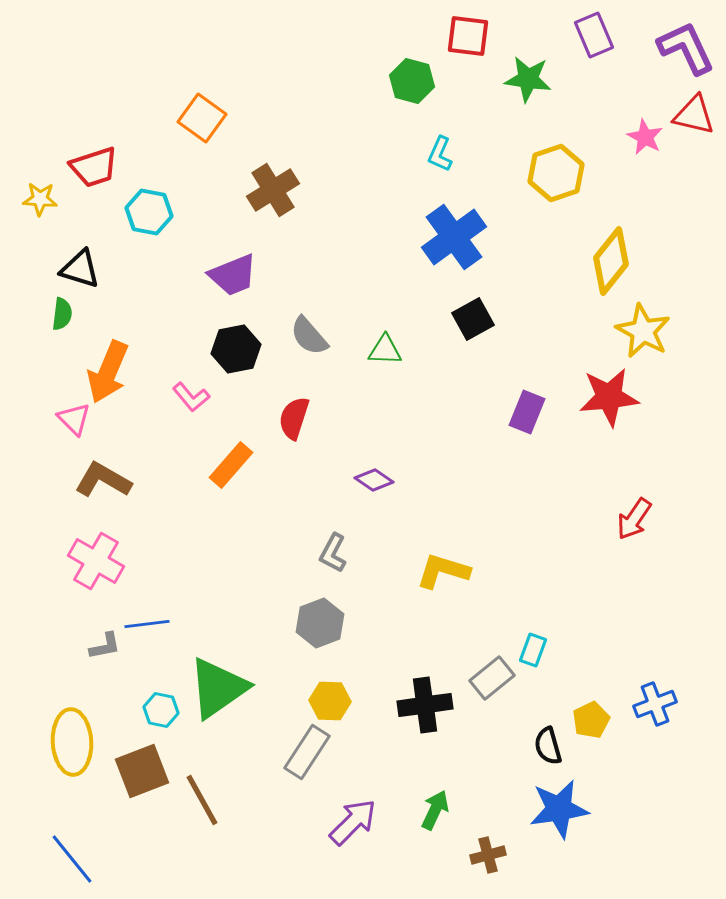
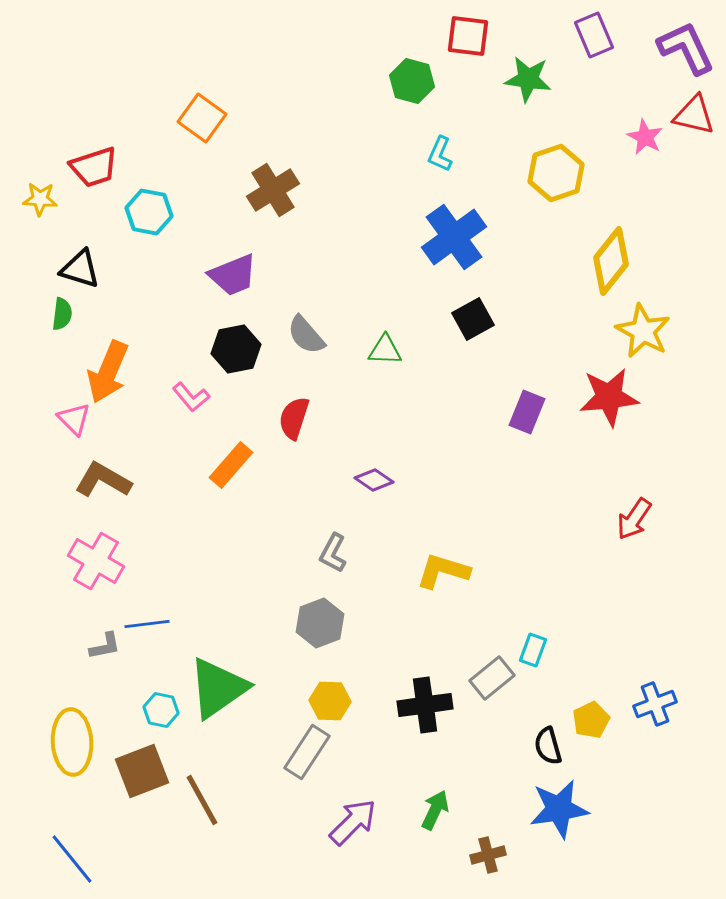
gray semicircle at (309, 336): moved 3 px left, 1 px up
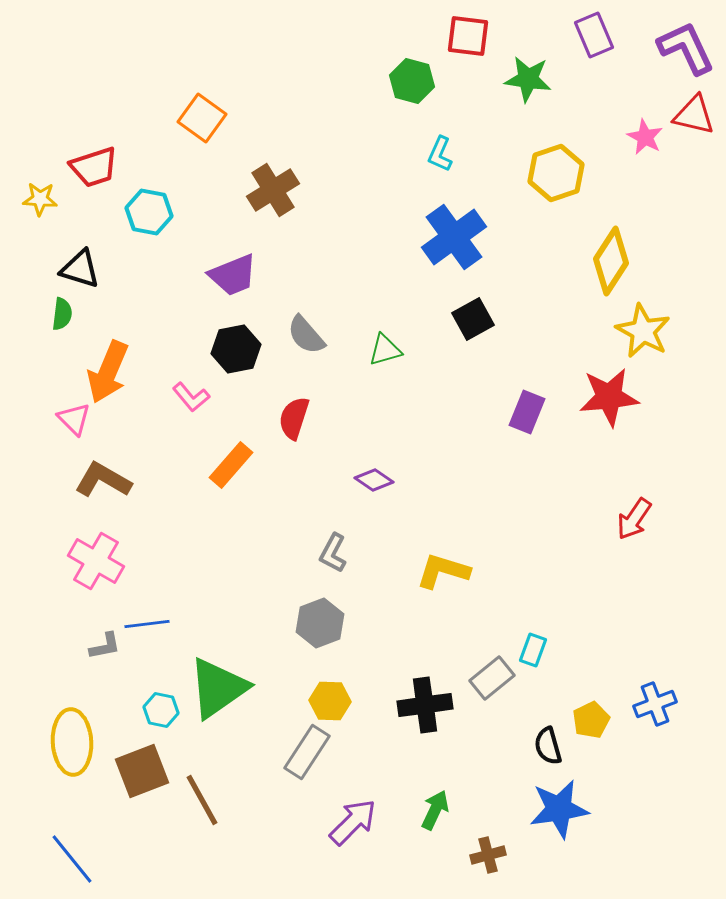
yellow diamond at (611, 261): rotated 6 degrees counterclockwise
green triangle at (385, 350): rotated 18 degrees counterclockwise
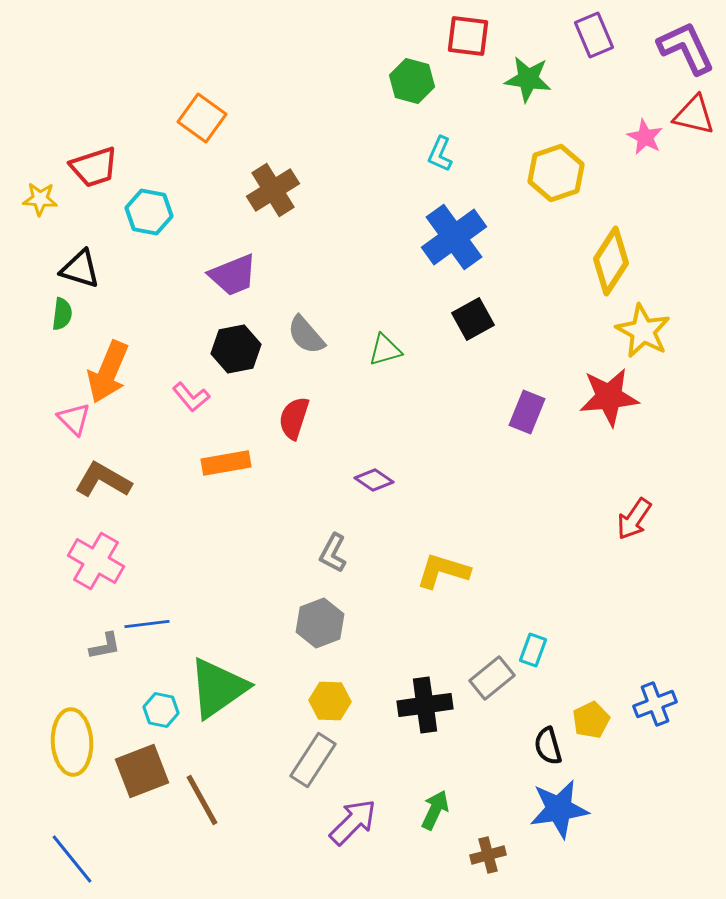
orange rectangle at (231, 465): moved 5 px left, 2 px up; rotated 39 degrees clockwise
gray rectangle at (307, 752): moved 6 px right, 8 px down
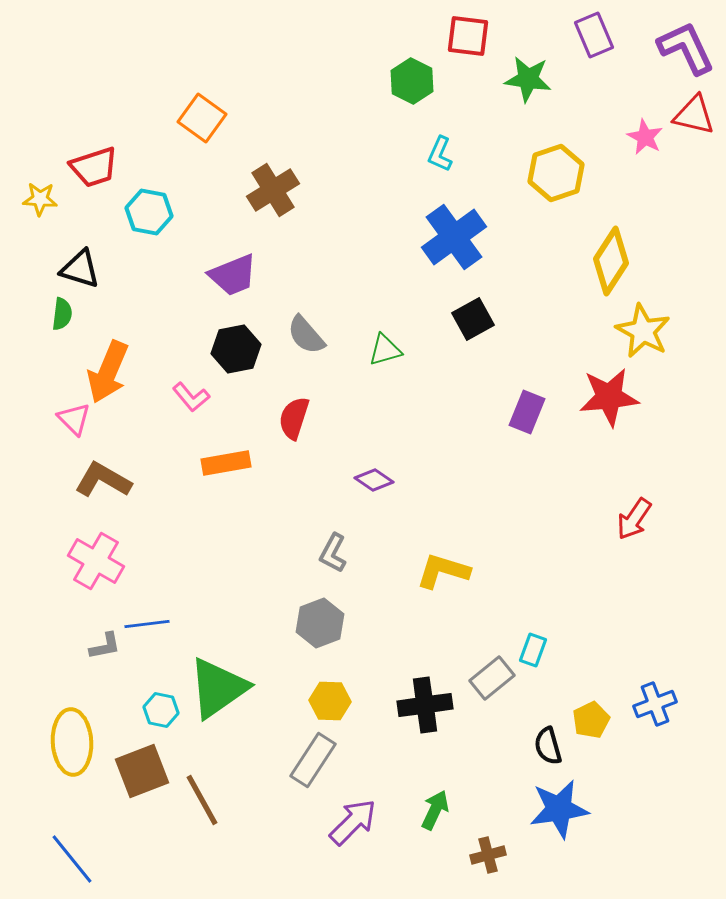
green hexagon at (412, 81): rotated 12 degrees clockwise
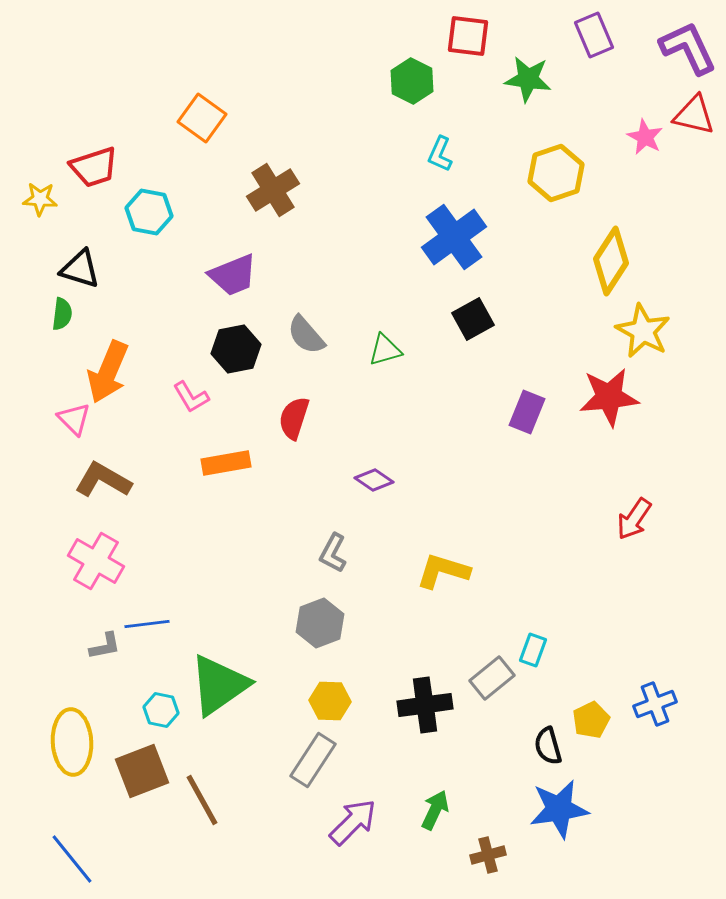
purple L-shape at (686, 48): moved 2 px right
pink L-shape at (191, 397): rotated 9 degrees clockwise
green triangle at (218, 688): moved 1 px right, 3 px up
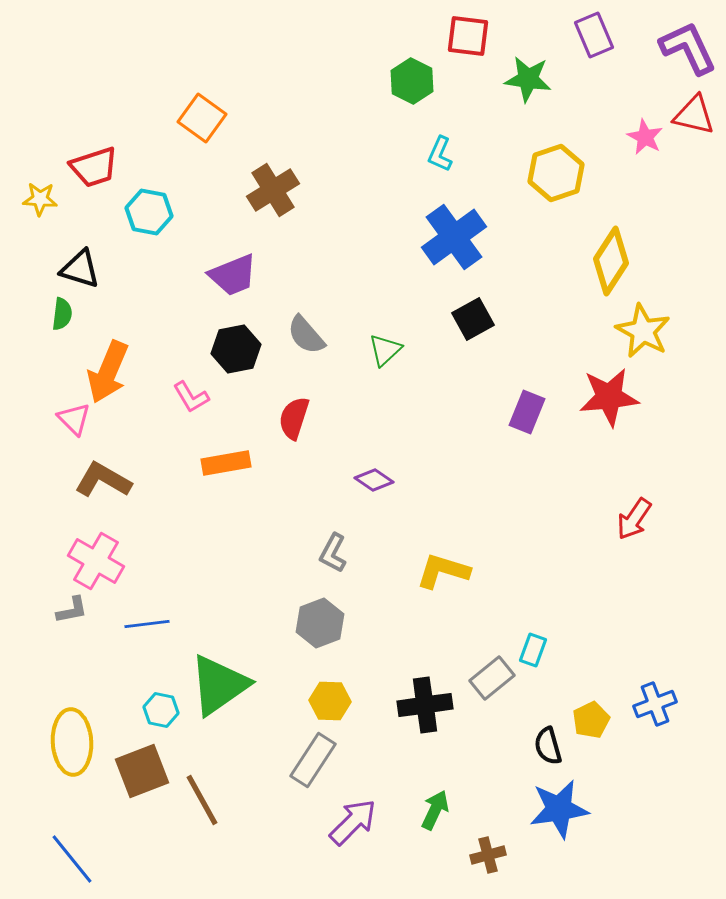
green triangle at (385, 350): rotated 27 degrees counterclockwise
gray L-shape at (105, 646): moved 33 px left, 36 px up
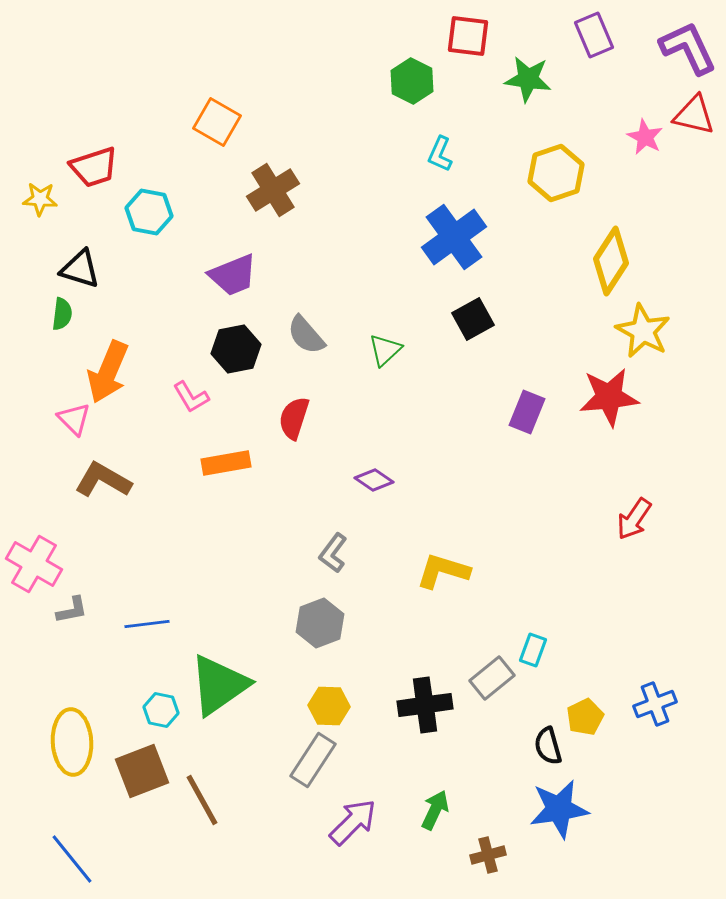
orange square at (202, 118): moved 15 px right, 4 px down; rotated 6 degrees counterclockwise
gray L-shape at (333, 553): rotated 9 degrees clockwise
pink cross at (96, 561): moved 62 px left, 3 px down
yellow hexagon at (330, 701): moved 1 px left, 5 px down
yellow pentagon at (591, 720): moved 6 px left, 3 px up
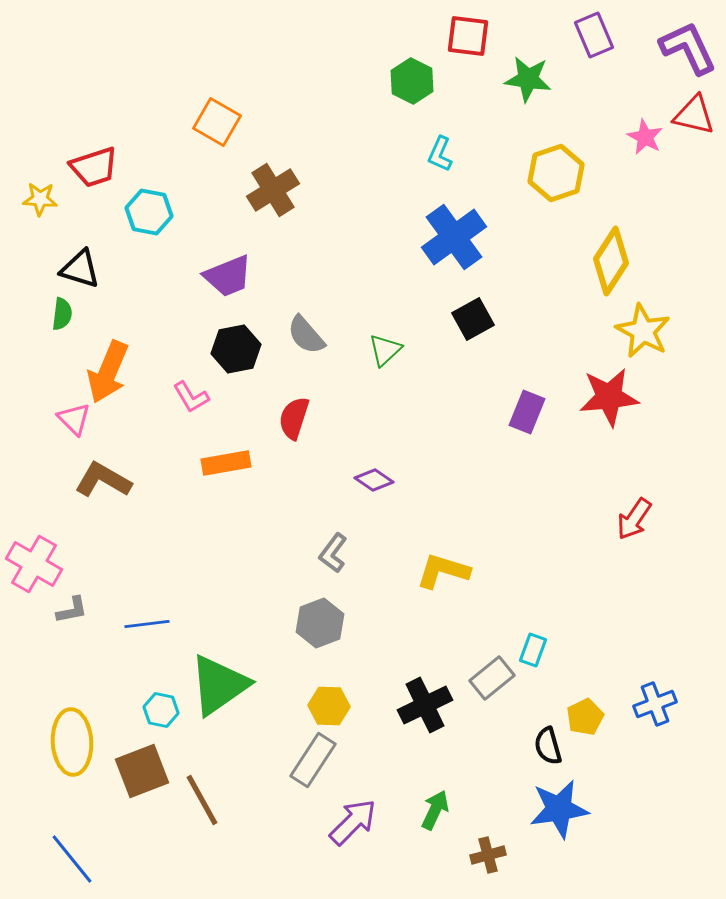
purple trapezoid at (233, 275): moved 5 px left, 1 px down
black cross at (425, 705): rotated 18 degrees counterclockwise
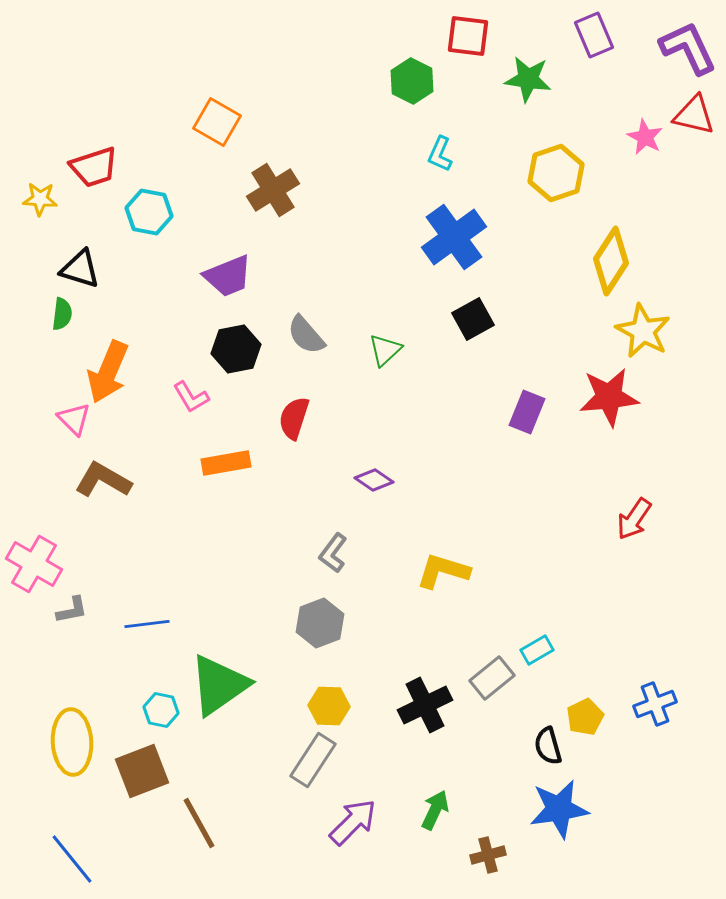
cyan rectangle at (533, 650): moved 4 px right; rotated 40 degrees clockwise
brown line at (202, 800): moved 3 px left, 23 px down
